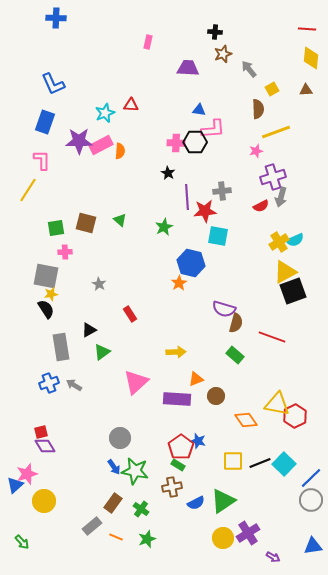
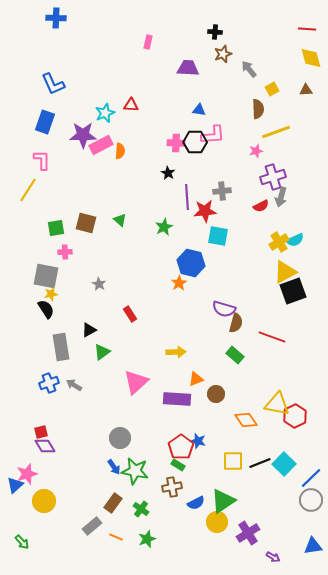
yellow diamond at (311, 58): rotated 20 degrees counterclockwise
pink L-shape at (213, 129): moved 6 px down
purple star at (79, 141): moved 4 px right, 6 px up
brown circle at (216, 396): moved 2 px up
yellow circle at (223, 538): moved 6 px left, 16 px up
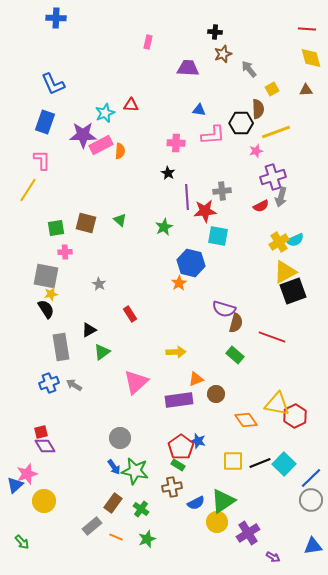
black hexagon at (195, 142): moved 46 px right, 19 px up
purple rectangle at (177, 399): moved 2 px right, 1 px down; rotated 12 degrees counterclockwise
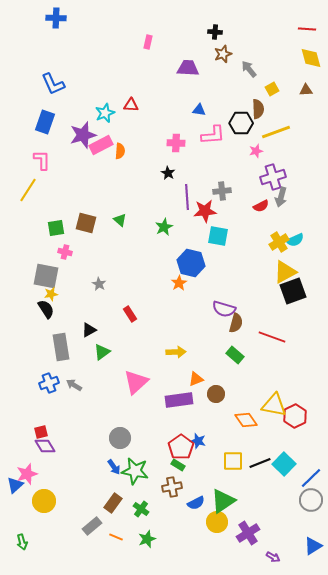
purple star at (83, 135): rotated 16 degrees counterclockwise
pink cross at (65, 252): rotated 16 degrees clockwise
yellow triangle at (277, 404): moved 3 px left, 1 px down
green arrow at (22, 542): rotated 28 degrees clockwise
blue triangle at (313, 546): rotated 24 degrees counterclockwise
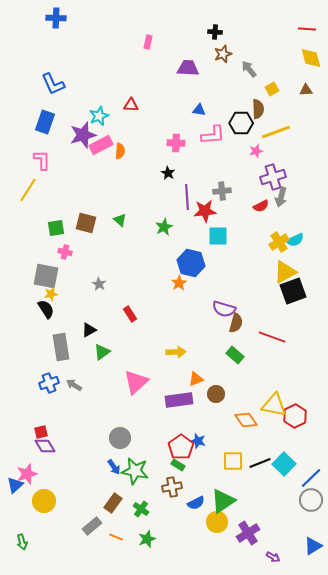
cyan star at (105, 113): moved 6 px left, 3 px down
cyan square at (218, 236): rotated 10 degrees counterclockwise
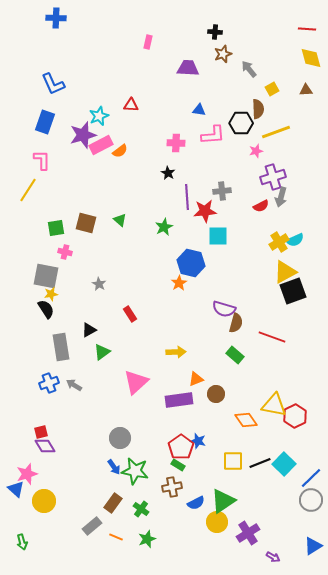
orange semicircle at (120, 151): rotated 49 degrees clockwise
blue triangle at (15, 485): moved 1 px right, 4 px down; rotated 36 degrees counterclockwise
